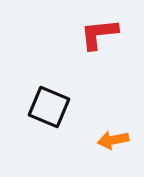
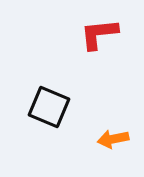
orange arrow: moved 1 px up
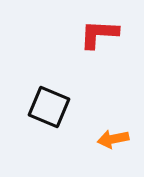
red L-shape: rotated 9 degrees clockwise
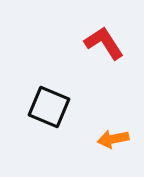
red L-shape: moved 5 px right, 9 px down; rotated 54 degrees clockwise
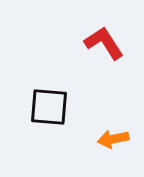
black square: rotated 18 degrees counterclockwise
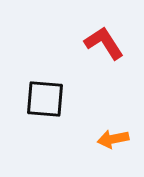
black square: moved 4 px left, 8 px up
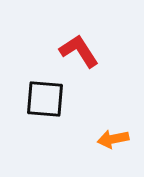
red L-shape: moved 25 px left, 8 px down
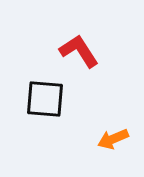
orange arrow: rotated 12 degrees counterclockwise
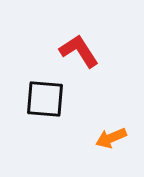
orange arrow: moved 2 px left, 1 px up
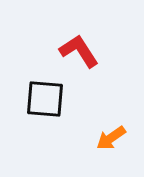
orange arrow: rotated 12 degrees counterclockwise
